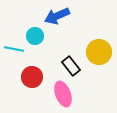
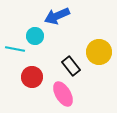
cyan line: moved 1 px right
pink ellipse: rotated 10 degrees counterclockwise
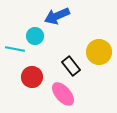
pink ellipse: rotated 10 degrees counterclockwise
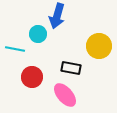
blue arrow: rotated 50 degrees counterclockwise
cyan circle: moved 3 px right, 2 px up
yellow circle: moved 6 px up
black rectangle: moved 2 px down; rotated 42 degrees counterclockwise
pink ellipse: moved 2 px right, 1 px down
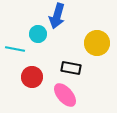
yellow circle: moved 2 px left, 3 px up
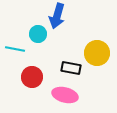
yellow circle: moved 10 px down
pink ellipse: rotated 35 degrees counterclockwise
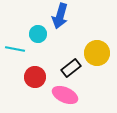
blue arrow: moved 3 px right
black rectangle: rotated 48 degrees counterclockwise
red circle: moved 3 px right
pink ellipse: rotated 10 degrees clockwise
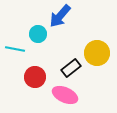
blue arrow: rotated 25 degrees clockwise
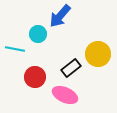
yellow circle: moved 1 px right, 1 px down
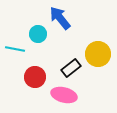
blue arrow: moved 2 px down; rotated 100 degrees clockwise
pink ellipse: moved 1 px left; rotated 10 degrees counterclockwise
